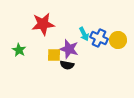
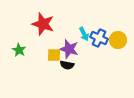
red star: rotated 25 degrees clockwise
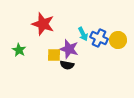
cyan arrow: moved 1 px left
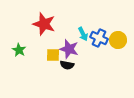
red star: moved 1 px right
yellow square: moved 1 px left
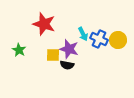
blue cross: moved 1 px down
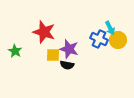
red star: moved 8 px down
cyan arrow: moved 27 px right, 6 px up
green star: moved 4 px left, 1 px down
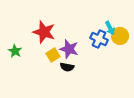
yellow circle: moved 2 px right, 4 px up
yellow square: rotated 32 degrees counterclockwise
black semicircle: moved 2 px down
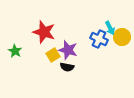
yellow circle: moved 2 px right, 1 px down
purple star: moved 1 px left, 1 px down
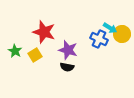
cyan arrow: rotated 32 degrees counterclockwise
yellow circle: moved 3 px up
yellow square: moved 18 px left
